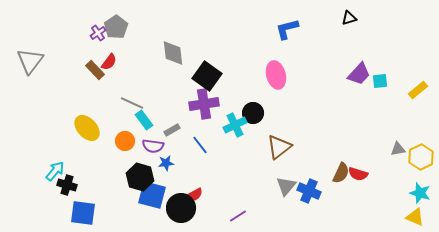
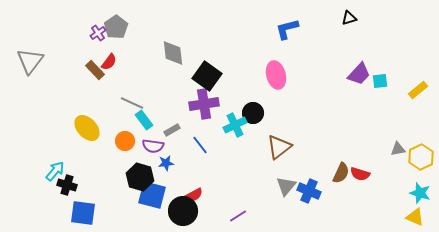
red semicircle at (358, 174): moved 2 px right
black circle at (181, 208): moved 2 px right, 3 px down
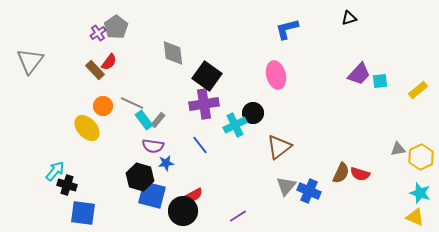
gray rectangle at (172, 130): moved 14 px left, 10 px up; rotated 21 degrees counterclockwise
orange circle at (125, 141): moved 22 px left, 35 px up
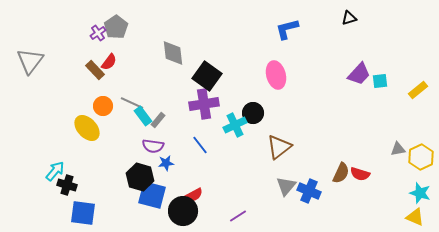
cyan rectangle at (144, 120): moved 1 px left, 4 px up
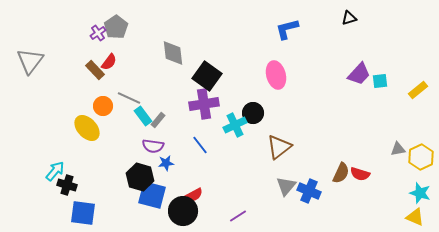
gray line at (132, 103): moved 3 px left, 5 px up
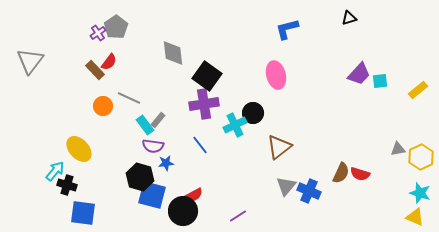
cyan rectangle at (143, 116): moved 2 px right, 9 px down
yellow ellipse at (87, 128): moved 8 px left, 21 px down
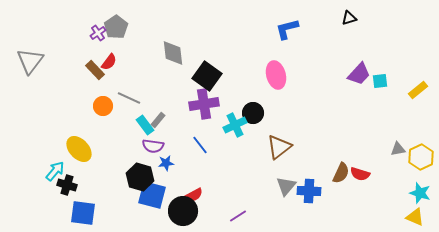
blue cross at (309, 191): rotated 20 degrees counterclockwise
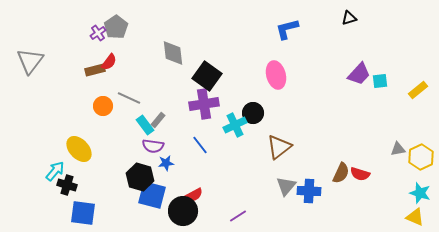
brown rectangle at (95, 70): rotated 60 degrees counterclockwise
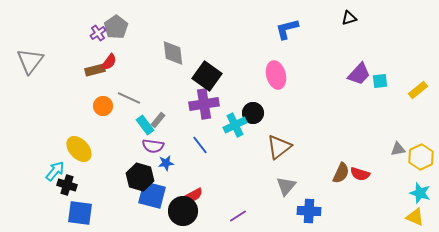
blue cross at (309, 191): moved 20 px down
blue square at (83, 213): moved 3 px left
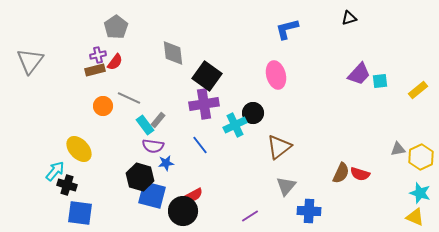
purple cross at (98, 33): moved 22 px down; rotated 21 degrees clockwise
red semicircle at (109, 62): moved 6 px right
purple line at (238, 216): moved 12 px right
